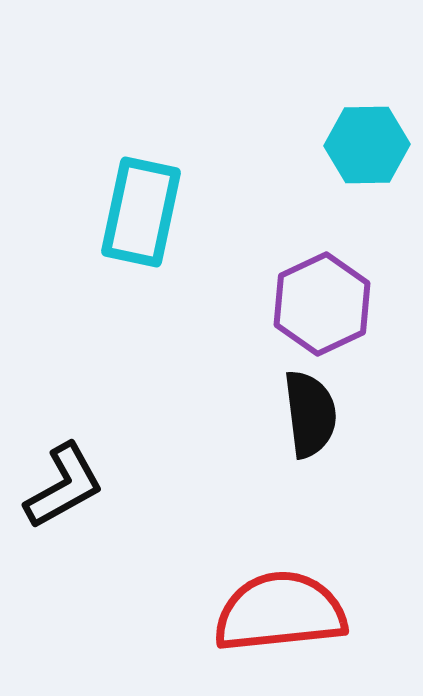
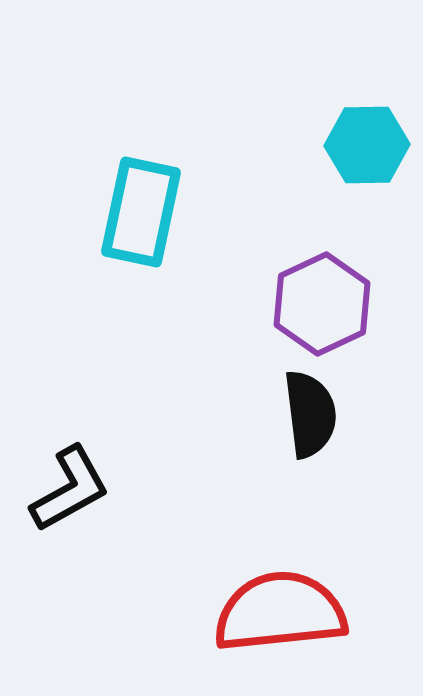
black L-shape: moved 6 px right, 3 px down
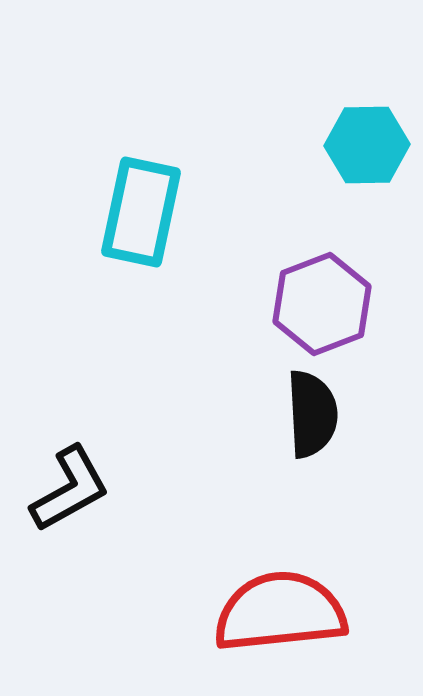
purple hexagon: rotated 4 degrees clockwise
black semicircle: moved 2 px right; rotated 4 degrees clockwise
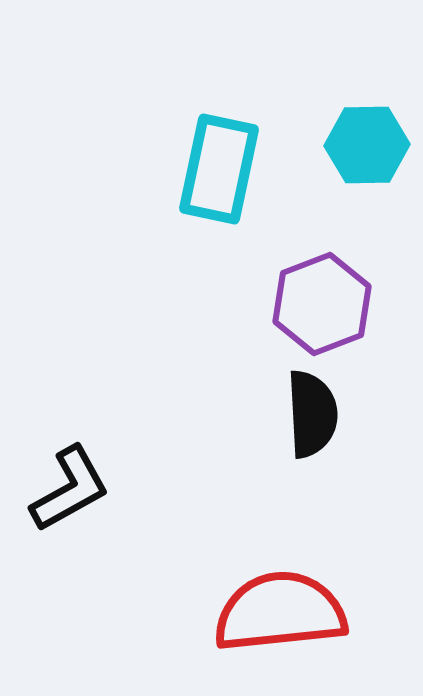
cyan rectangle: moved 78 px right, 43 px up
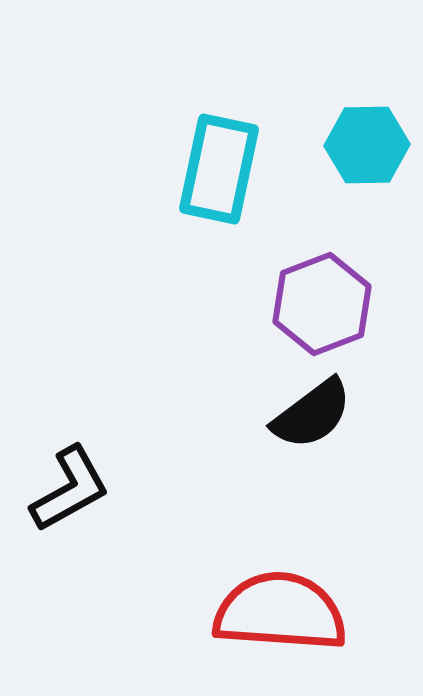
black semicircle: rotated 56 degrees clockwise
red semicircle: rotated 10 degrees clockwise
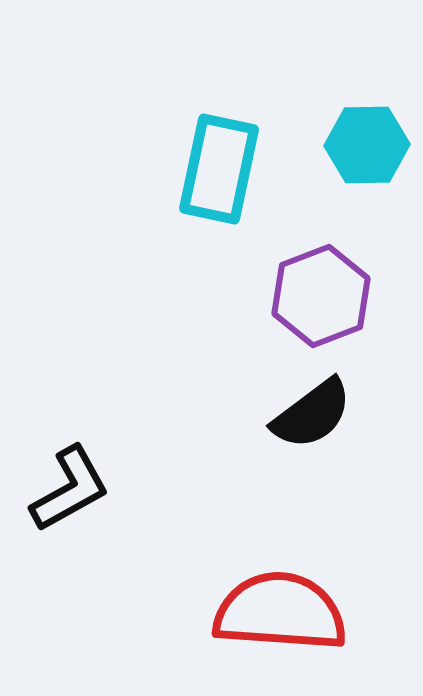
purple hexagon: moved 1 px left, 8 px up
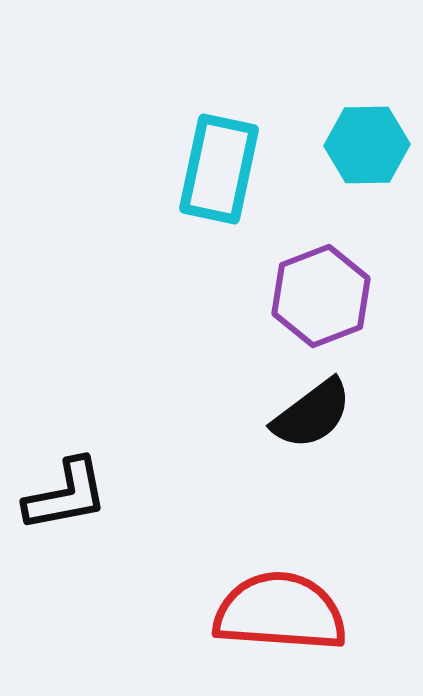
black L-shape: moved 4 px left, 6 px down; rotated 18 degrees clockwise
